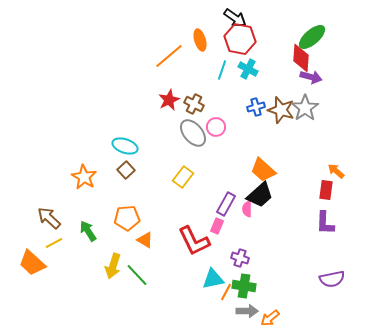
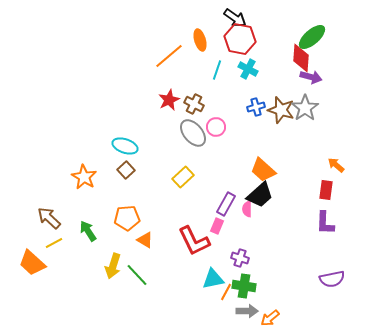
cyan line at (222, 70): moved 5 px left
orange arrow at (336, 171): moved 6 px up
yellow rectangle at (183, 177): rotated 10 degrees clockwise
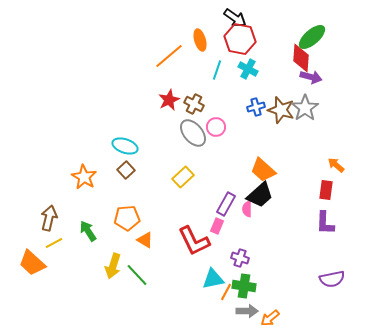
brown arrow at (49, 218): rotated 60 degrees clockwise
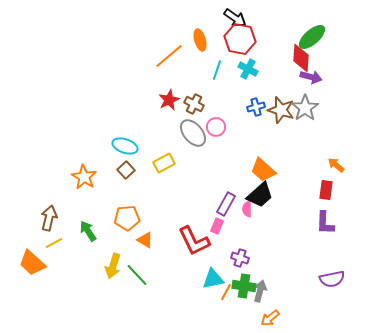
yellow rectangle at (183, 177): moved 19 px left, 14 px up; rotated 15 degrees clockwise
gray arrow at (247, 311): moved 13 px right, 20 px up; rotated 75 degrees counterclockwise
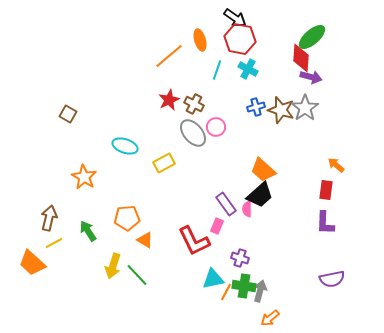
brown square at (126, 170): moved 58 px left, 56 px up; rotated 18 degrees counterclockwise
purple rectangle at (226, 204): rotated 65 degrees counterclockwise
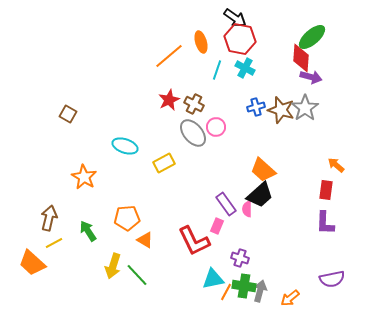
orange ellipse at (200, 40): moved 1 px right, 2 px down
cyan cross at (248, 69): moved 3 px left, 1 px up
orange arrow at (270, 318): moved 20 px right, 20 px up
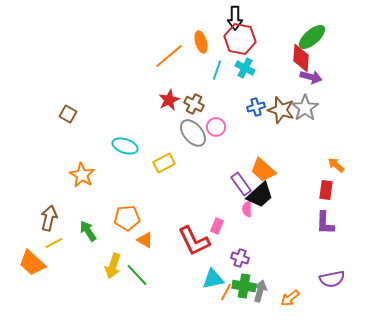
black arrow at (235, 18): rotated 55 degrees clockwise
orange star at (84, 177): moved 2 px left, 2 px up
purple rectangle at (226, 204): moved 15 px right, 20 px up
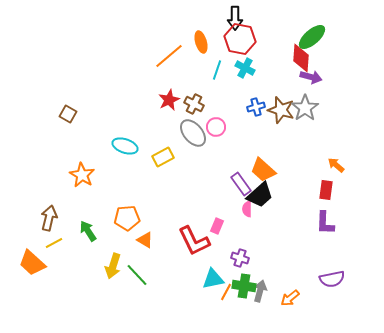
yellow rectangle at (164, 163): moved 1 px left, 6 px up
